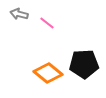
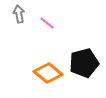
gray arrow: rotated 66 degrees clockwise
black pentagon: moved 1 px up; rotated 12 degrees counterclockwise
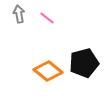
pink line: moved 5 px up
orange diamond: moved 2 px up
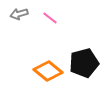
gray arrow: rotated 96 degrees counterclockwise
pink line: moved 3 px right
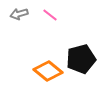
pink line: moved 3 px up
black pentagon: moved 3 px left, 4 px up
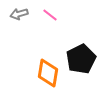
black pentagon: rotated 12 degrees counterclockwise
orange diamond: moved 2 px down; rotated 60 degrees clockwise
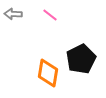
gray arrow: moved 6 px left; rotated 18 degrees clockwise
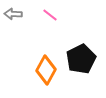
orange diamond: moved 2 px left, 3 px up; rotated 20 degrees clockwise
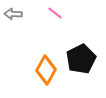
pink line: moved 5 px right, 2 px up
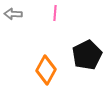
pink line: rotated 56 degrees clockwise
black pentagon: moved 6 px right, 4 px up
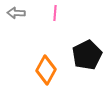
gray arrow: moved 3 px right, 1 px up
